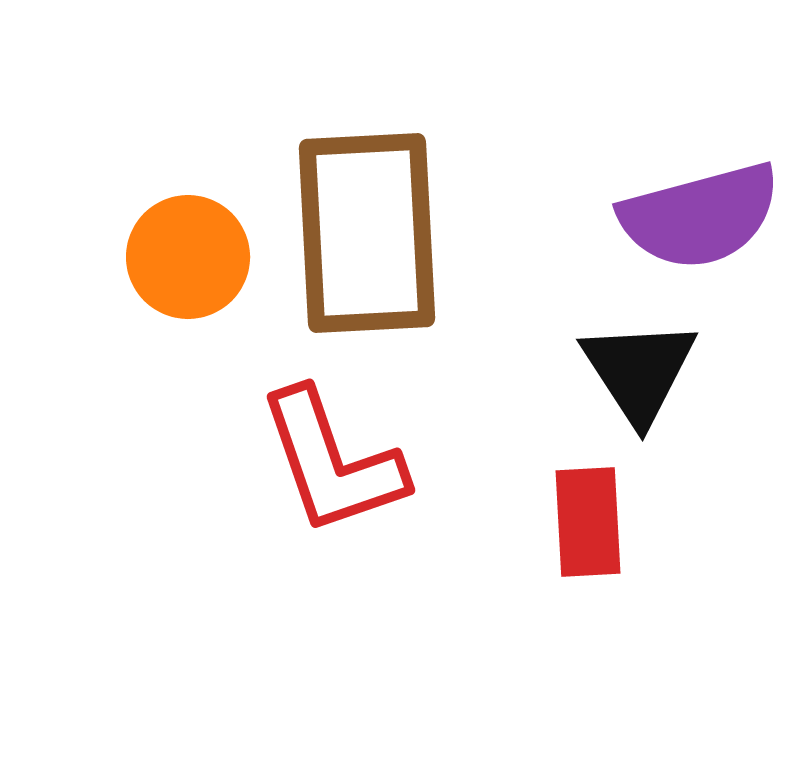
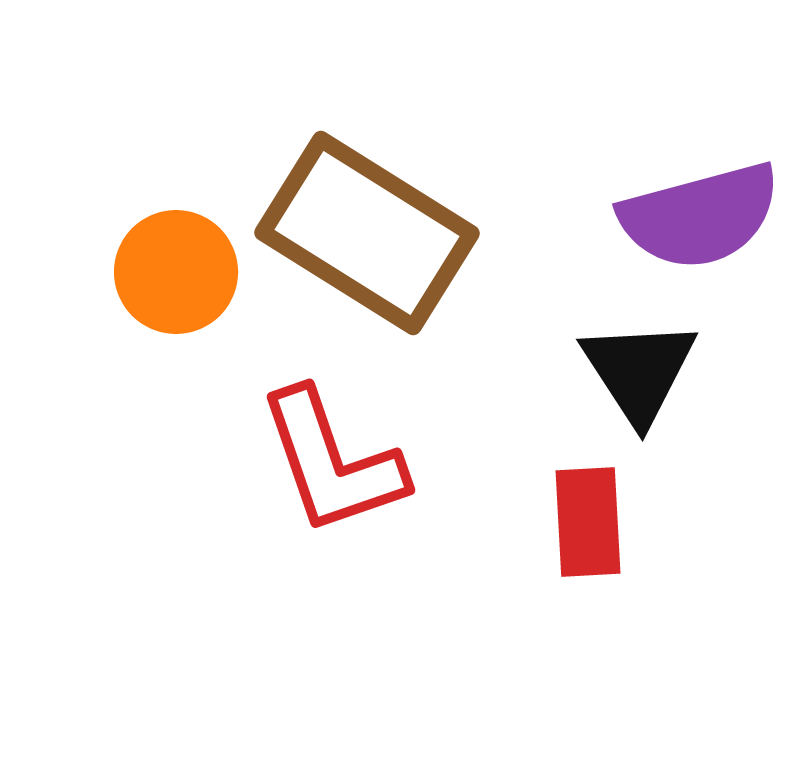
brown rectangle: rotated 55 degrees counterclockwise
orange circle: moved 12 px left, 15 px down
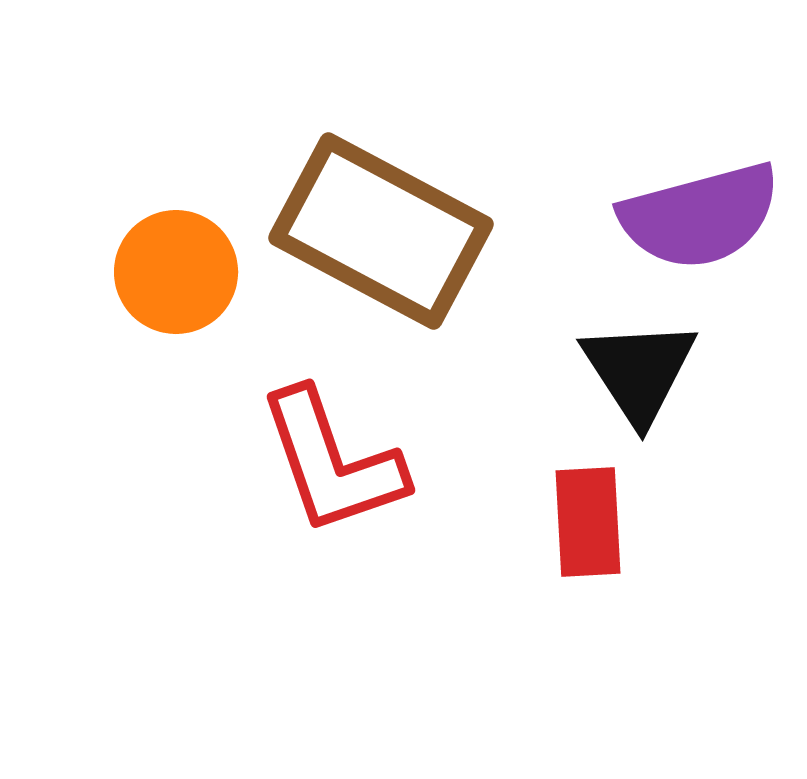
brown rectangle: moved 14 px right, 2 px up; rotated 4 degrees counterclockwise
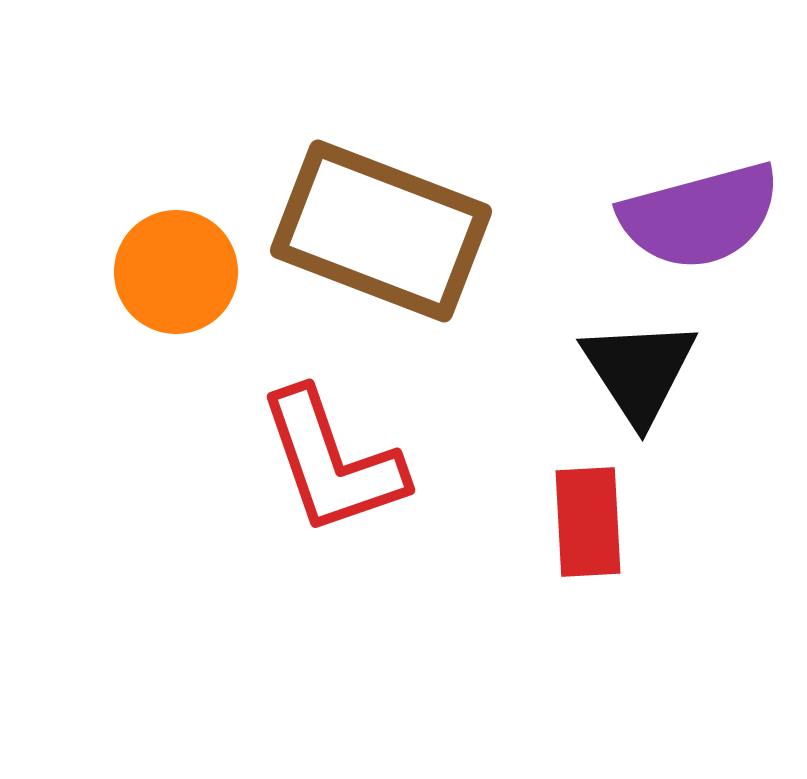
brown rectangle: rotated 7 degrees counterclockwise
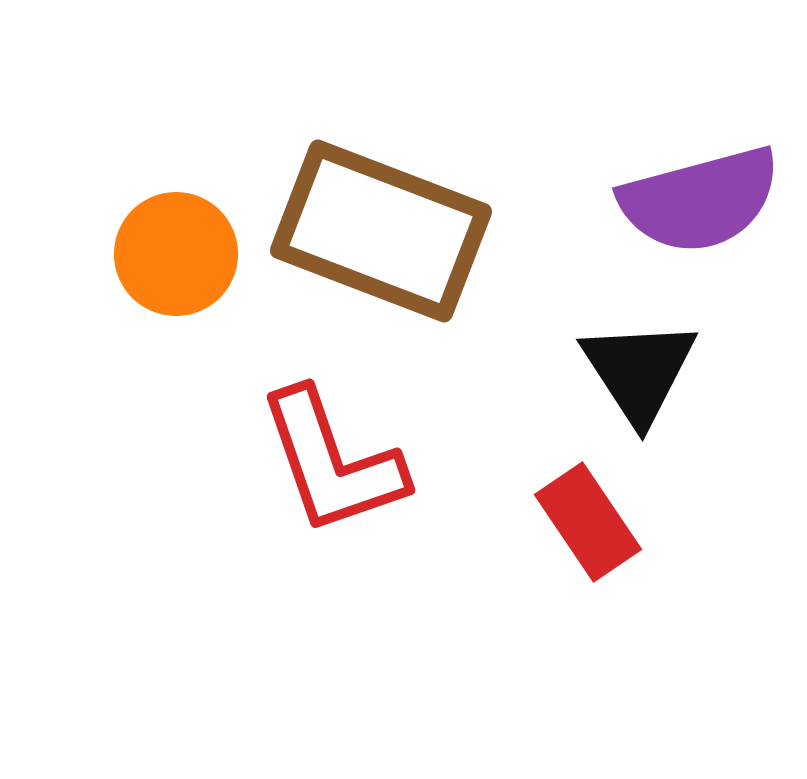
purple semicircle: moved 16 px up
orange circle: moved 18 px up
red rectangle: rotated 31 degrees counterclockwise
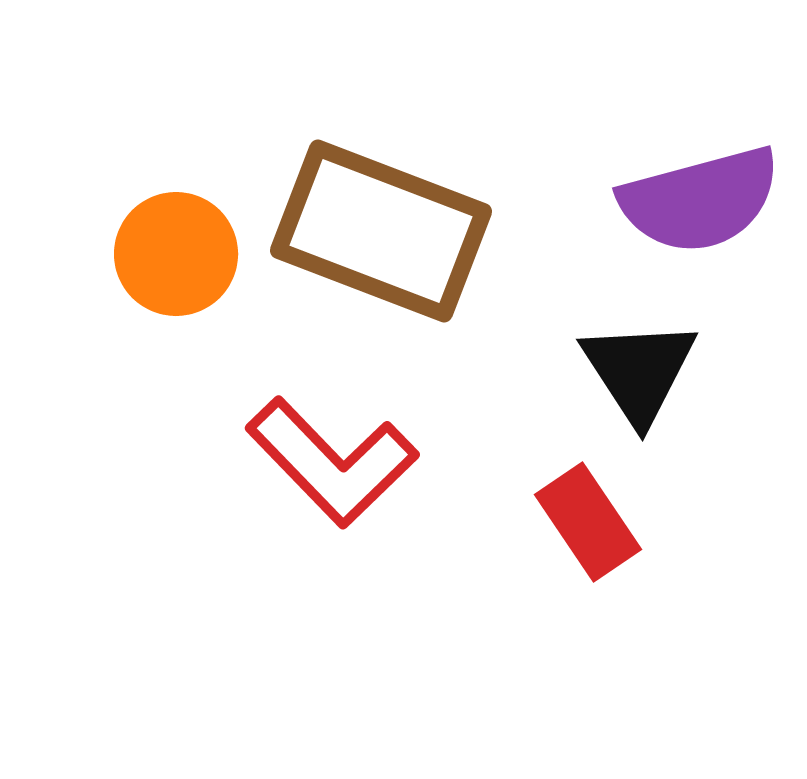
red L-shape: rotated 25 degrees counterclockwise
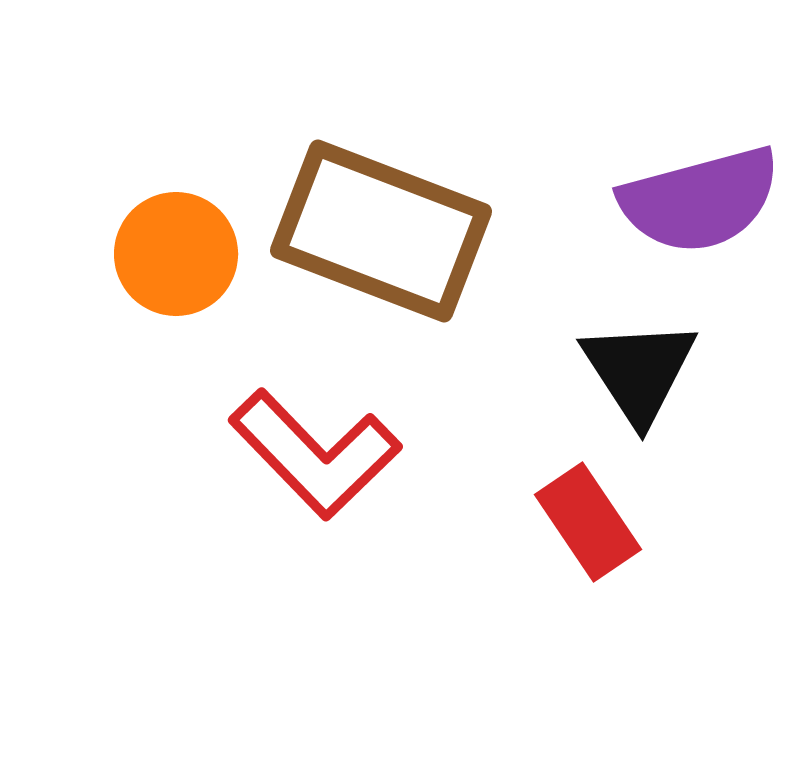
red L-shape: moved 17 px left, 8 px up
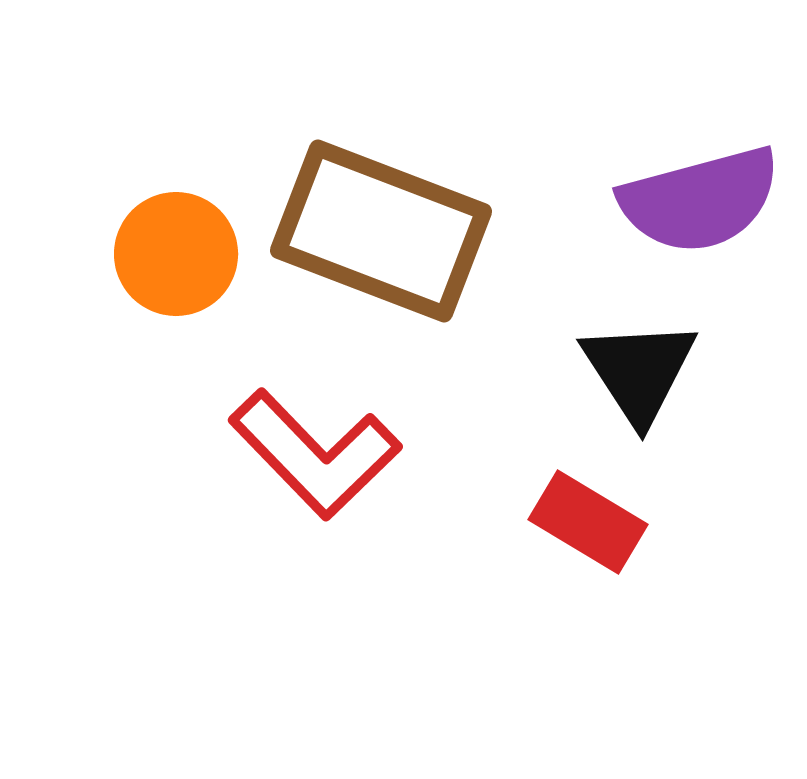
red rectangle: rotated 25 degrees counterclockwise
